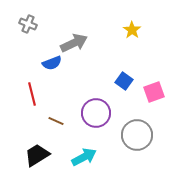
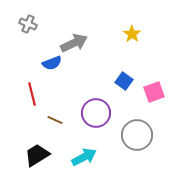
yellow star: moved 4 px down
brown line: moved 1 px left, 1 px up
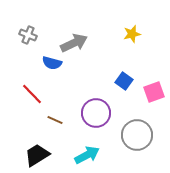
gray cross: moved 11 px down
yellow star: rotated 24 degrees clockwise
blue semicircle: rotated 36 degrees clockwise
red line: rotated 30 degrees counterclockwise
cyan arrow: moved 3 px right, 2 px up
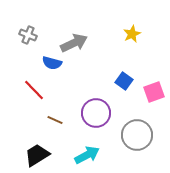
yellow star: rotated 12 degrees counterclockwise
red line: moved 2 px right, 4 px up
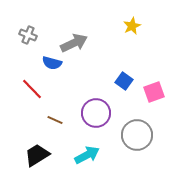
yellow star: moved 8 px up
red line: moved 2 px left, 1 px up
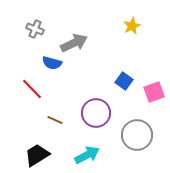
gray cross: moved 7 px right, 6 px up
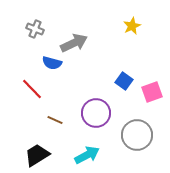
pink square: moved 2 px left
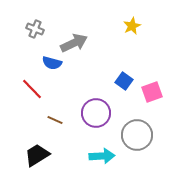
cyan arrow: moved 15 px right, 1 px down; rotated 25 degrees clockwise
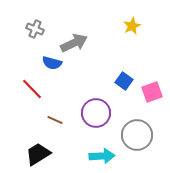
black trapezoid: moved 1 px right, 1 px up
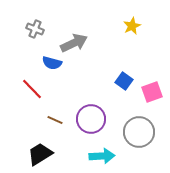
purple circle: moved 5 px left, 6 px down
gray circle: moved 2 px right, 3 px up
black trapezoid: moved 2 px right
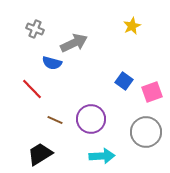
gray circle: moved 7 px right
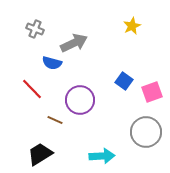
purple circle: moved 11 px left, 19 px up
